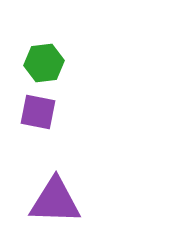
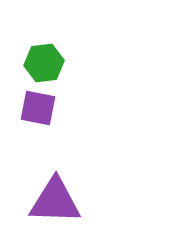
purple square: moved 4 px up
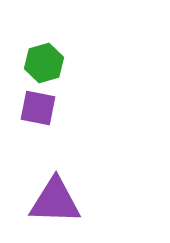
green hexagon: rotated 9 degrees counterclockwise
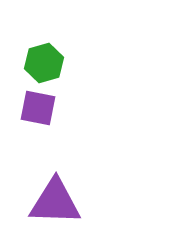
purple triangle: moved 1 px down
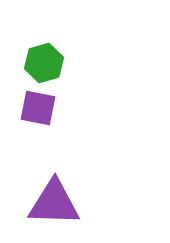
purple triangle: moved 1 px left, 1 px down
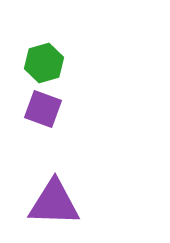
purple square: moved 5 px right, 1 px down; rotated 9 degrees clockwise
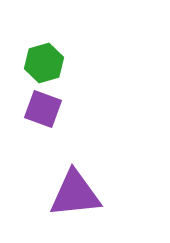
purple triangle: moved 21 px right, 9 px up; rotated 8 degrees counterclockwise
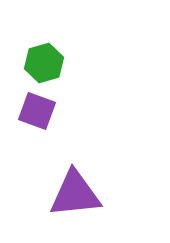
purple square: moved 6 px left, 2 px down
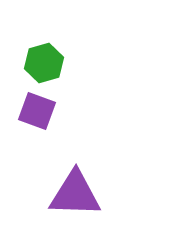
purple triangle: rotated 8 degrees clockwise
